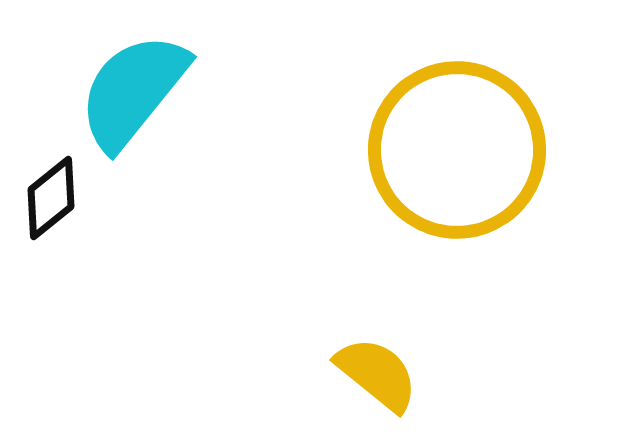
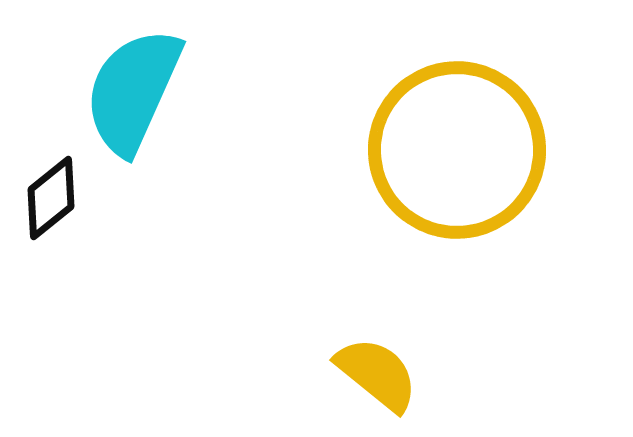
cyan semicircle: rotated 15 degrees counterclockwise
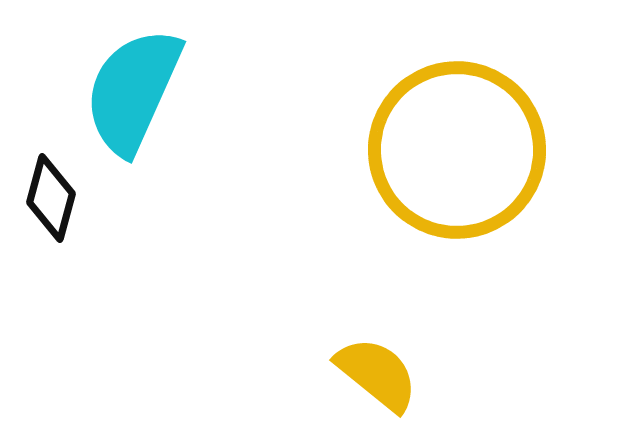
black diamond: rotated 36 degrees counterclockwise
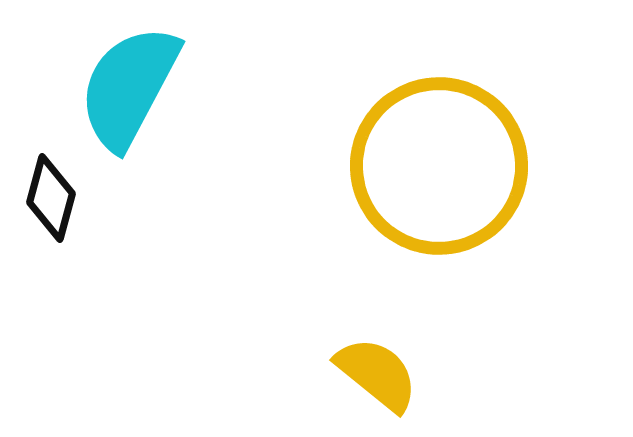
cyan semicircle: moved 4 px left, 4 px up; rotated 4 degrees clockwise
yellow circle: moved 18 px left, 16 px down
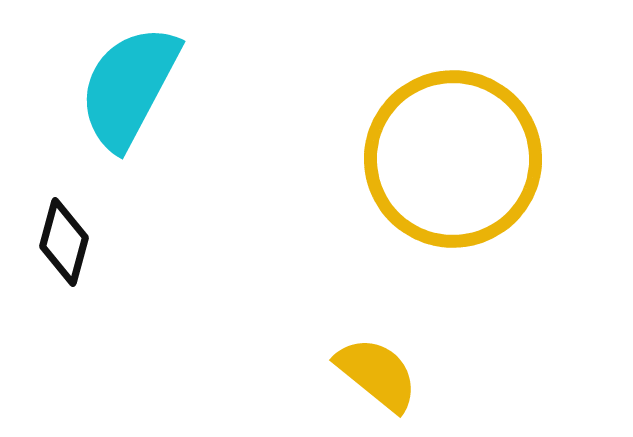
yellow circle: moved 14 px right, 7 px up
black diamond: moved 13 px right, 44 px down
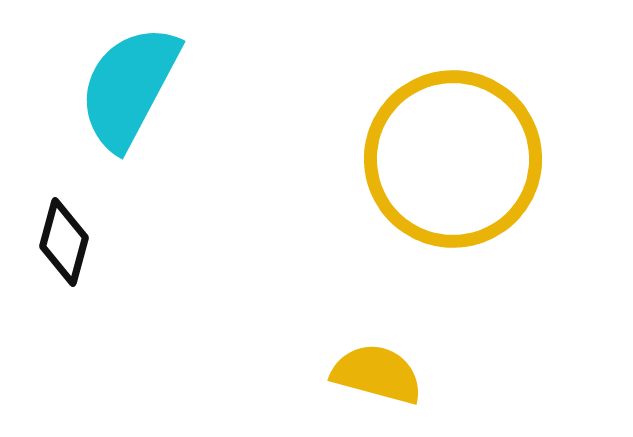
yellow semicircle: rotated 24 degrees counterclockwise
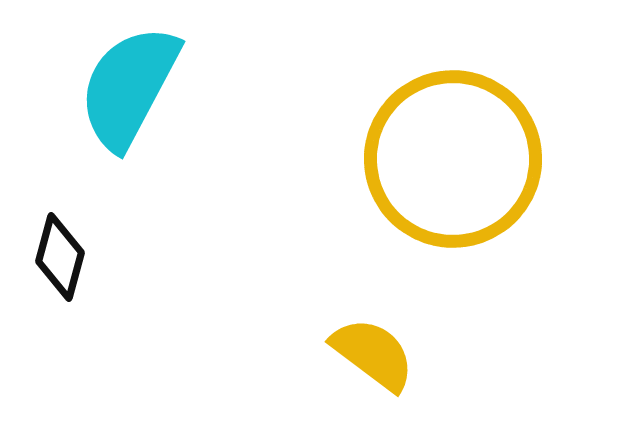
black diamond: moved 4 px left, 15 px down
yellow semicircle: moved 4 px left, 20 px up; rotated 22 degrees clockwise
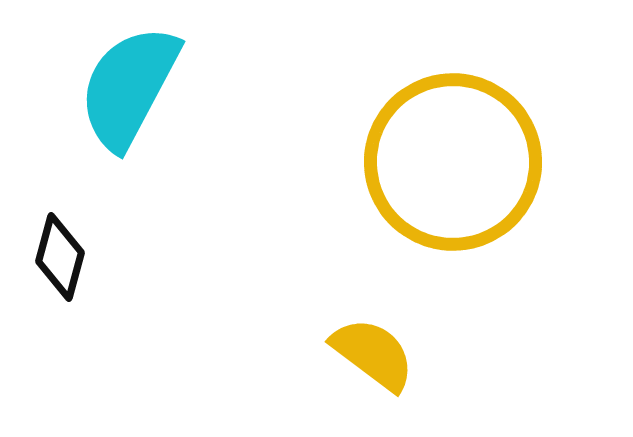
yellow circle: moved 3 px down
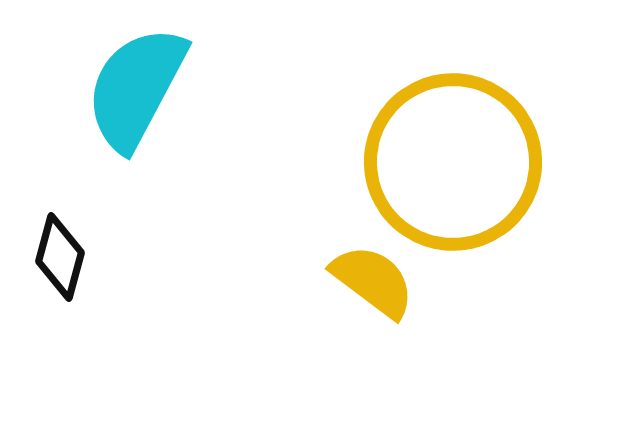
cyan semicircle: moved 7 px right, 1 px down
yellow semicircle: moved 73 px up
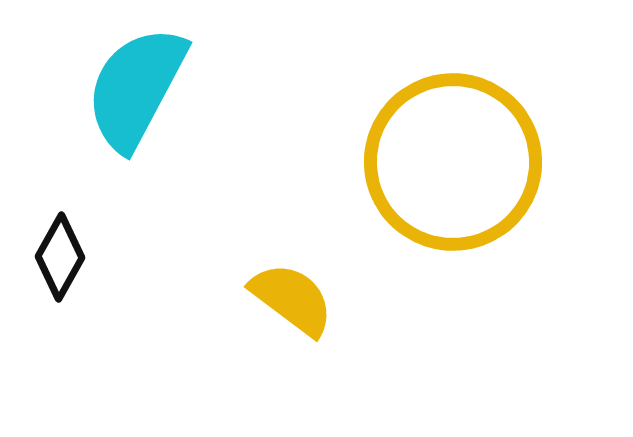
black diamond: rotated 14 degrees clockwise
yellow semicircle: moved 81 px left, 18 px down
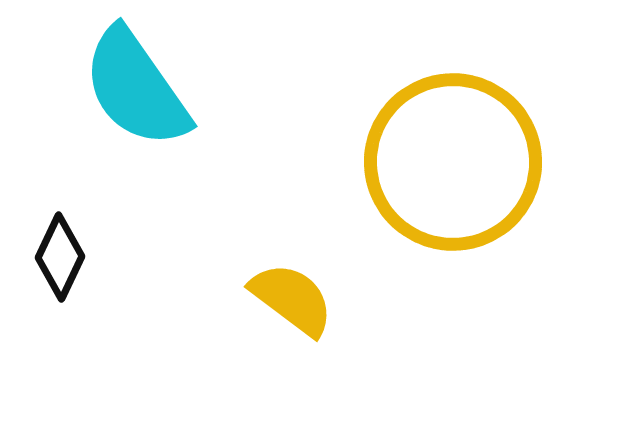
cyan semicircle: rotated 63 degrees counterclockwise
black diamond: rotated 4 degrees counterclockwise
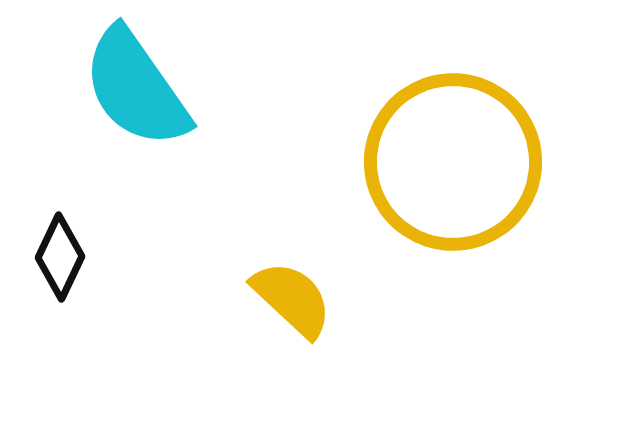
yellow semicircle: rotated 6 degrees clockwise
